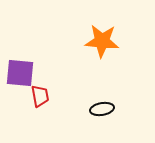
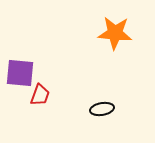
orange star: moved 13 px right, 8 px up
red trapezoid: moved 1 px up; rotated 30 degrees clockwise
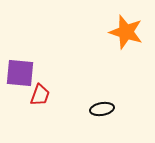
orange star: moved 11 px right, 1 px up; rotated 12 degrees clockwise
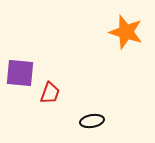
red trapezoid: moved 10 px right, 2 px up
black ellipse: moved 10 px left, 12 px down
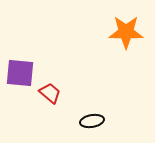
orange star: rotated 16 degrees counterclockwise
red trapezoid: rotated 70 degrees counterclockwise
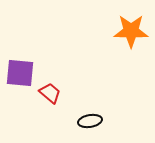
orange star: moved 5 px right, 1 px up
black ellipse: moved 2 px left
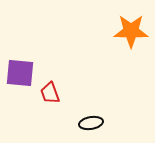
red trapezoid: rotated 150 degrees counterclockwise
black ellipse: moved 1 px right, 2 px down
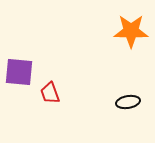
purple square: moved 1 px left, 1 px up
black ellipse: moved 37 px right, 21 px up
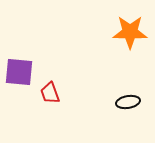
orange star: moved 1 px left, 1 px down
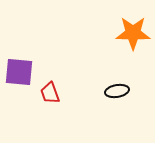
orange star: moved 3 px right, 1 px down
black ellipse: moved 11 px left, 11 px up
